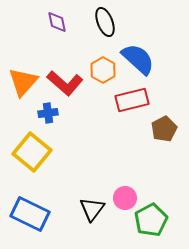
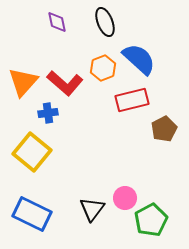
blue semicircle: moved 1 px right
orange hexagon: moved 2 px up; rotated 10 degrees clockwise
blue rectangle: moved 2 px right
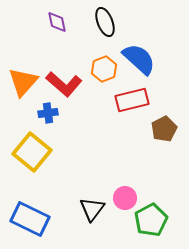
orange hexagon: moved 1 px right, 1 px down
red L-shape: moved 1 px left, 1 px down
blue rectangle: moved 2 px left, 5 px down
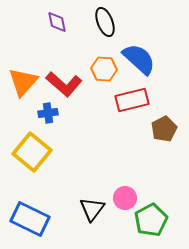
orange hexagon: rotated 25 degrees clockwise
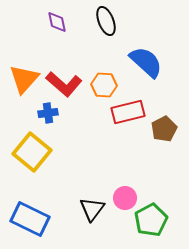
black ellipse: moved 1 px right, 1 px up
blue semicircle: moved 7 px right, 3 px down
orange hexagon: moved 16 px down
orange triangle: moved 1 px right, 3 px up
red rectangle: moved 4 px left, 12 px down
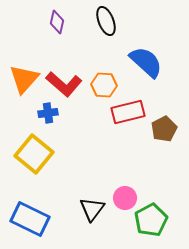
purple diamond: rotated 25 degrees clockwise
yellow square: moved 2 px right, 2 px down
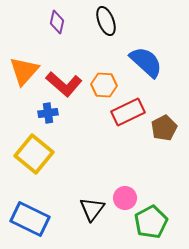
orange triangle: moved 8 px up
red rectangle: rotated 12 degrees counterclockwise
brown pentagon: moved 1 px up
green pentagon: moved 2 px down
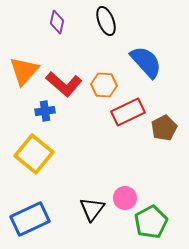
blue semicircle: rotated 6 degrees clockwise
blue cross: moved 3 px left, 2 px up
blue rectangle: rotated 51 degrees counterclockwise
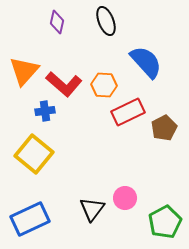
green pentagon: moved 14 px right
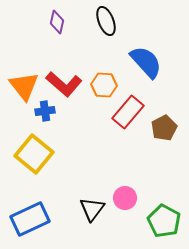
orange triangle: moved 15 px down; rotated 20 degrees counterclockwise
red rectangle: rotated 24 degrees counterclockwise
green pentagon: moved 1 px left, 1 px up; rotated 16 degrees counterclockwise
